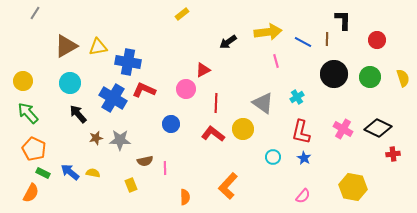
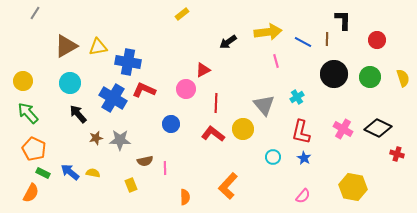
gray triangle at (263, 103): moved 1 px right, 2 px down; rotated 15 degrees clockwise
red cross at (393, 154): moved 4 px right; rotated 24 degrees clockwise
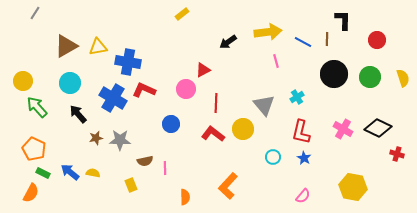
green arrow at (28, 113): moved 9 px right, 6 px up
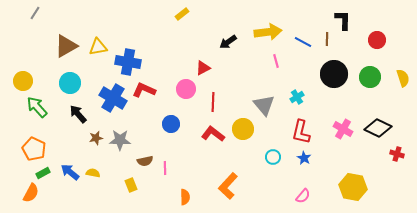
red triangle at (203, 70): moved 2 px up
red line at (216, 103): moved 3 px left, 1 px up
green rectangle at (43, 173): rotated 56 degrees counterclockwise
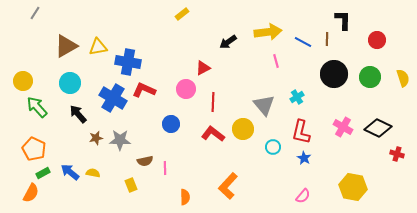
pink cross at (343, 129): moved 2 px up
cyan circle at (273, 157): moved 10 px up
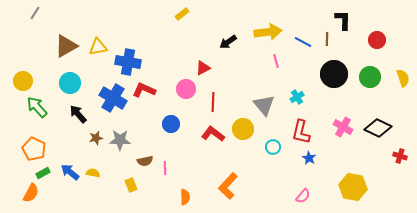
red cross at (397, 154): moved 3 px right, 2 px down
blue star at (304, 158): moved 5 px right
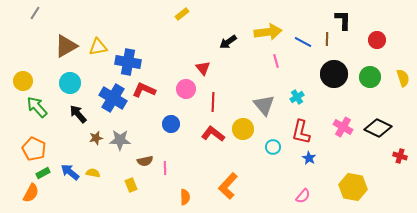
red triangle at (203, 68): rotated 42 degrees counterclockwise
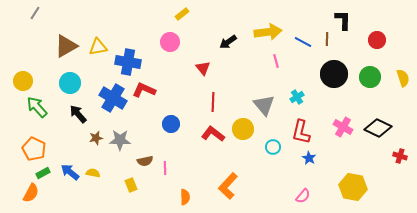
pink circle at (186, 89): moved 16 px left, 47 px up
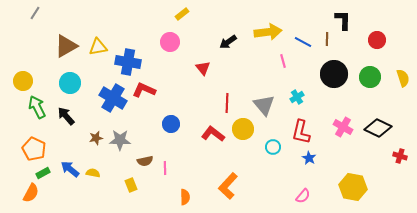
pink line at (276, 61): moved 7 px right
red line at (213, 102): moved 14 px right, 1 px down
green arrow at (37, 107): rotated 15 degrees clockwise
black arrow at (78, 114): moved 12 px left, 2 px down
blue arrow at (70, 172): moved 3 px up
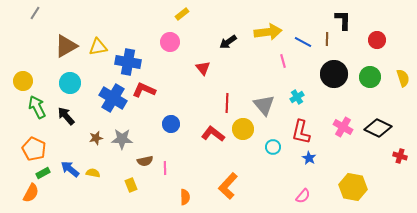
gray star at (120, 140): moved 2 px right, 1 px up
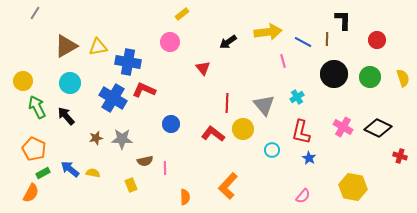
cyan circle at (273, 147): moved 1 px left, 3 px down
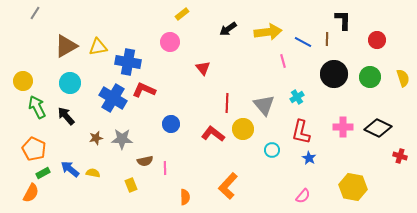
black arrow at (228, 42): moved 13 px up
pink cross at (343, 127): rotated 30 degrees counterclockwise
